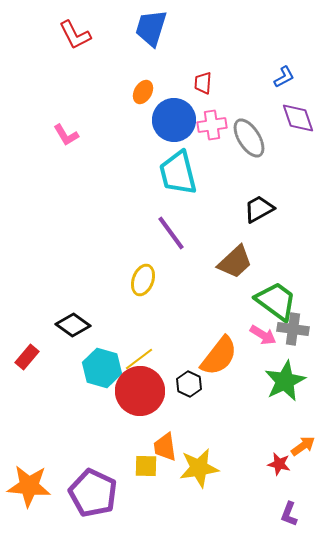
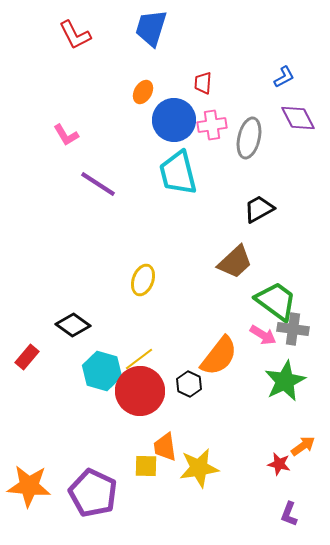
purple diamond: rotated 9 degrees counterclockwise
gray ellipse: rotated 45 degrees clockwise
purple line: moved 73 px left, 49 px up; rotated 21 degrees counterclockwise
cyan hexagon: moved 3 px down
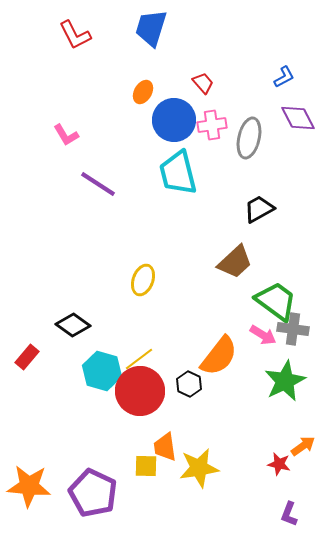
red trapezoid: rotated 135 degrees clockwise
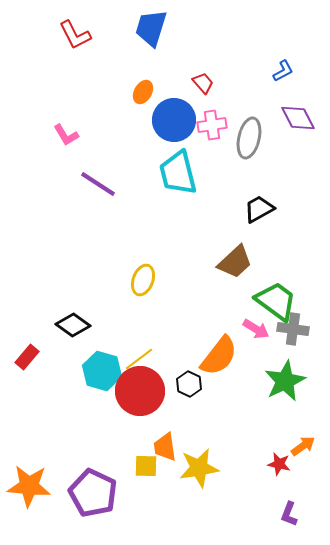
blue L-shape: moved 1 px left, 6 px up
pink arrow: moved 7 px left, 6 px up
